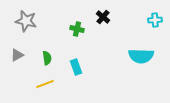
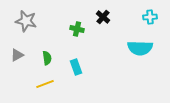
cyan cross: moved 5 px left, 3 px up
cyan semicircle: moved 1 px left, 8 px up
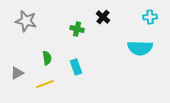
gray triangle: moved 18 px down
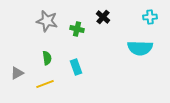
gray star: moved 21 px right
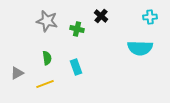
black cross: moved 2 px left, 1 px up
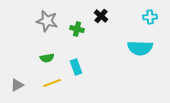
green semicircle: rotated 88 degrees clockwise
gray triangle: moved 12 px down
yellow line: moved 7 px right, 1 px up
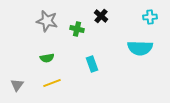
cyan rectangle: moved 16 px right, 3 px up
gray triangle: rotated 24 degrees counterclockwise
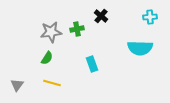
gray star: moved 4 px right, 11 px down; rotated 20 degrees counterclockwise
green cross: rotated 24 degrees counterclockwise
green semicircle: rotated 48 degrees counterclockwise
yellow line: rotated 36 degrees clockwise
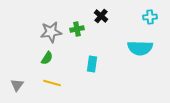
cyan rectangle: rotated 28 degrees clockwise
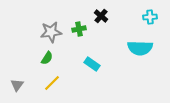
green cross: moved 2 px right
cyan rectangle: rotated 63 degrees counterclockwise
yellow line: rotated 60 degrees counterclockwise
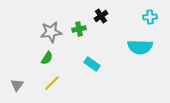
black cross: rotated 16 degrees clockwise
cyan semicircle: moved 1 px up
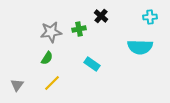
black cross: rotated 16 degrees counterclockwise
